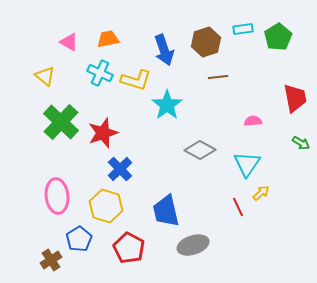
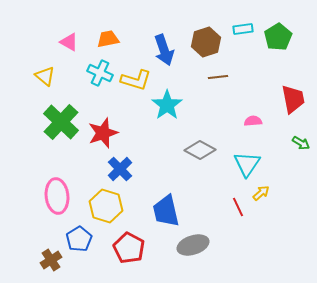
red trapezoid: moved 2 px left, 1 px down
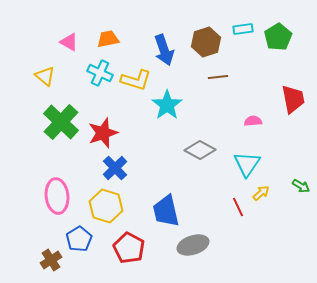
green arrow: moved 43 px down
blue cross: moved 5 px left, 1 px up
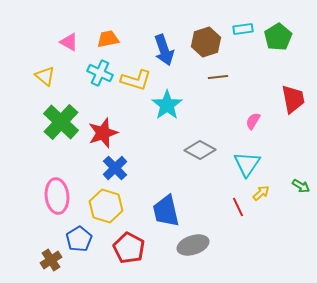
pink semicircle: rotated 54 degrees counterclockwise
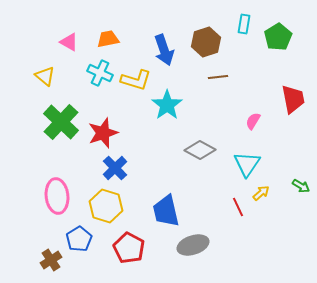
cyan rectangle: moved 1 px right, 5 px up; rotated 72 degrees counterclockwise
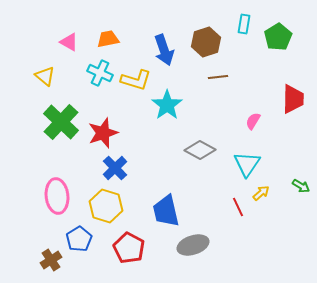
red trapezoid: rotated 12 degrees clockwise
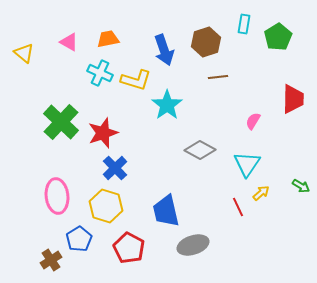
yellow triangle: moved 21 px left, 23 px up
